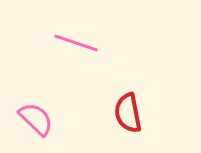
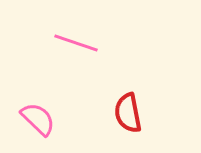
pink semicircle: moved 2 px right
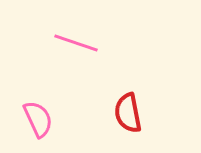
pink semicircle: rotated 21 degrees clockwise
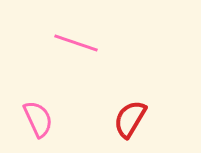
red semicircle: moved 2 px right, 6 px down; rotated 42 degrees clockwise
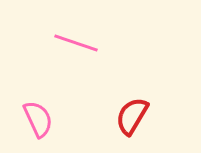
red semicircle: moved 2 px right, 3 px up
